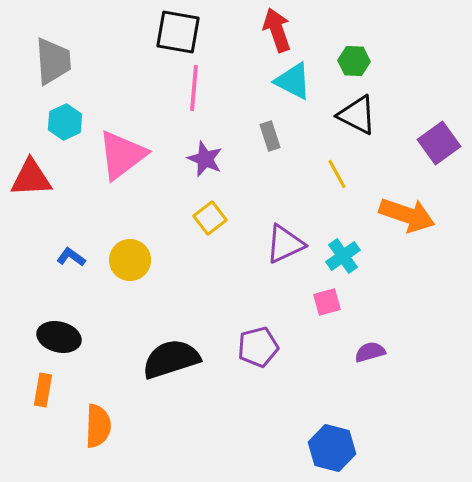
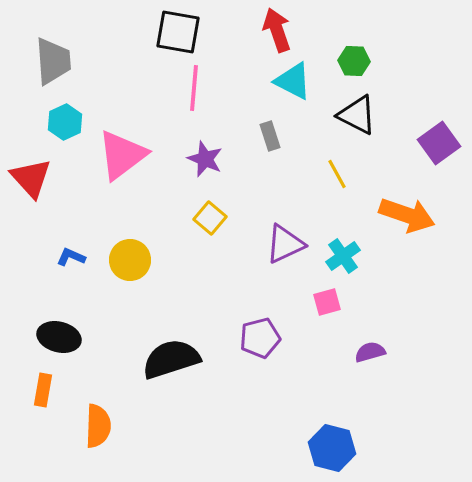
red triangle: rotated 51 degrees clockwise
yellow square: rotated 12 degrees counterclockwise
blue L-shape: rotated 12 degrees counterclockwise
purple pentagon: moved 2 px right, 9 px up
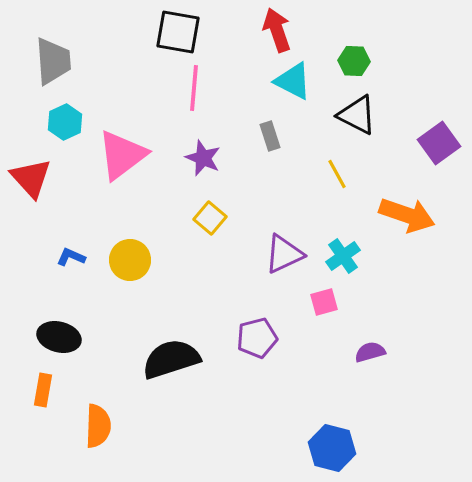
purple star: moved 2 px left, 1 px up
purple triangle: moved 1 px left, 10 px down
pink square: moved 3 px left
purple pentagon: moved 3 px left
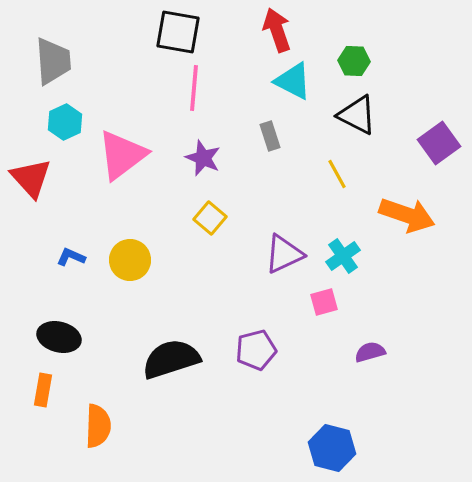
purple pentagon: moved 1 px left, 12 px down
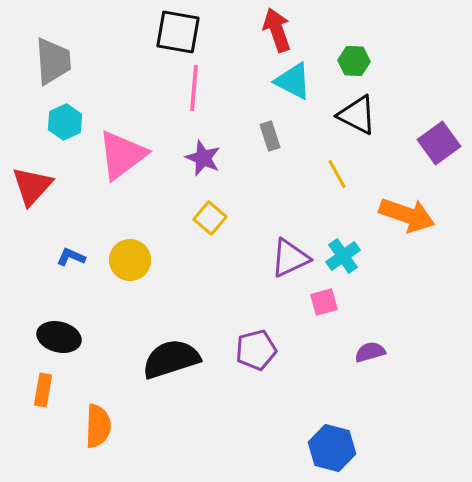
red triangle: moved 1 px right, 8 px down; rotated 24 degrees clockwise
purple triangle: moved 6 px right, 4 px down
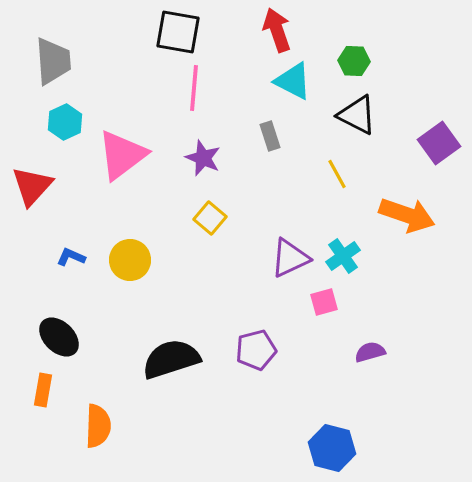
black ellipse: rotated 30 degrees clockwise
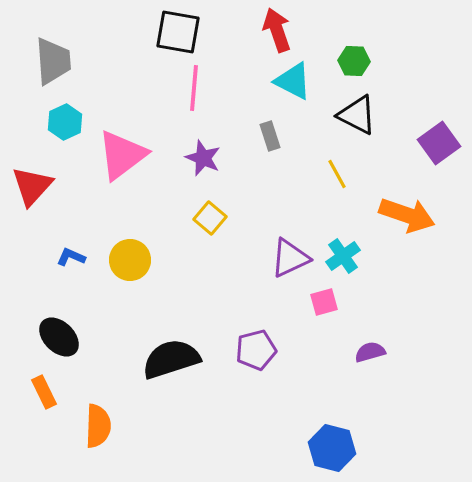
orange rectangle: moved 1 px right, 2 px down; rotated 36 degrees counterclockwise
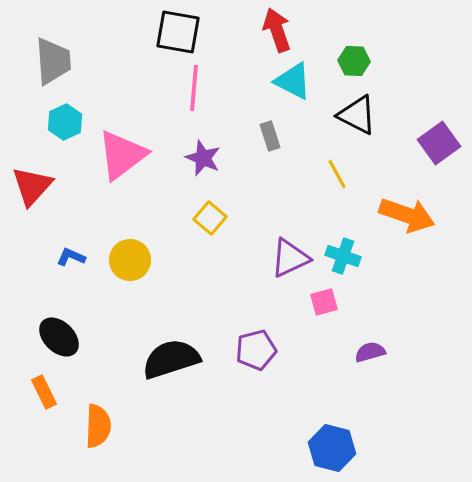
cyan cross: rotated 36 degrees counterclockwise
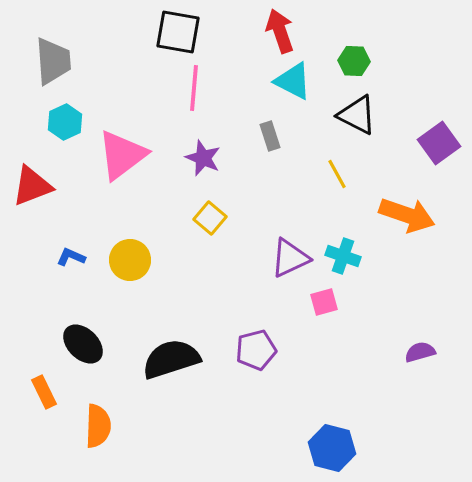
red arrow: moved 3 px right, 1 px down
red triangle: rotated 27 degrees clockwise
black ellipse: moved 24 px right, 7 px down
purple semicircle: moved 50 px right
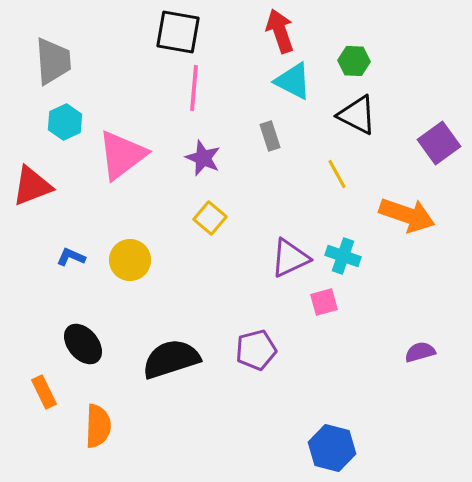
black ellipse: rotated 6 degrees clockwise
